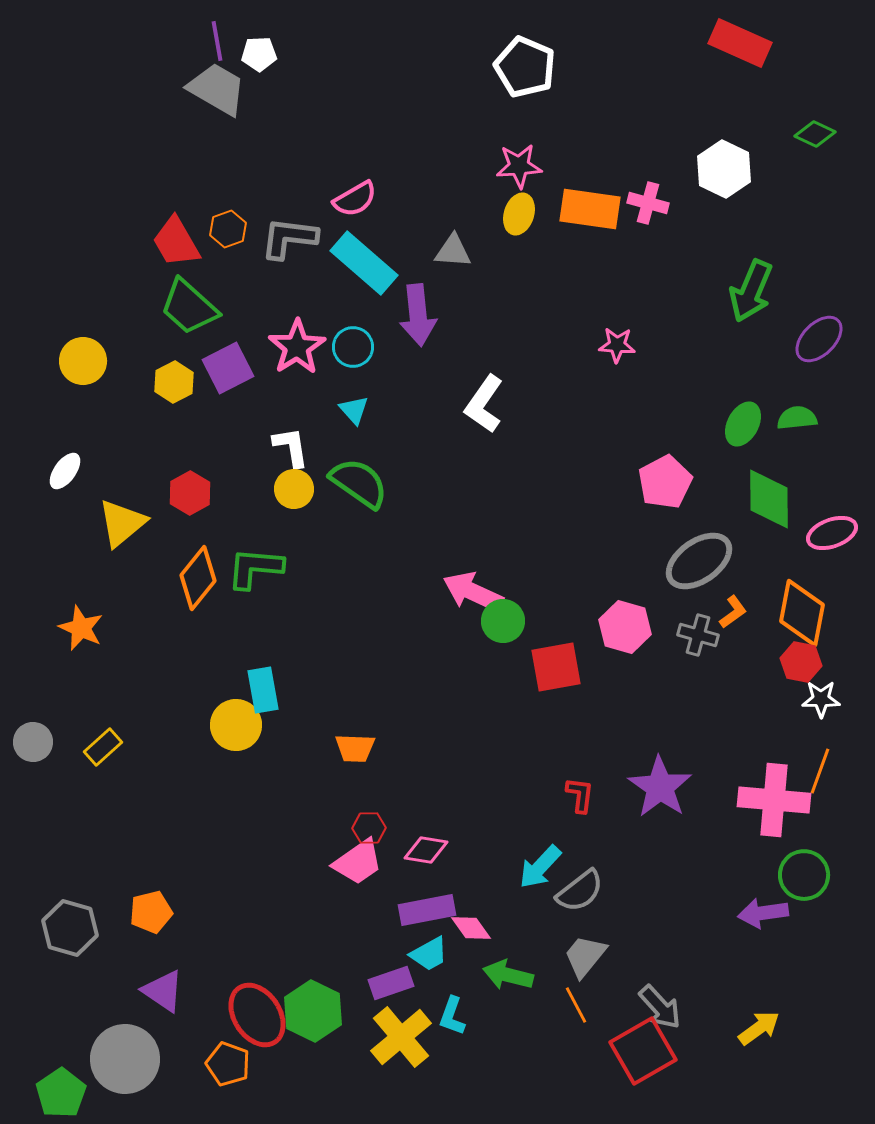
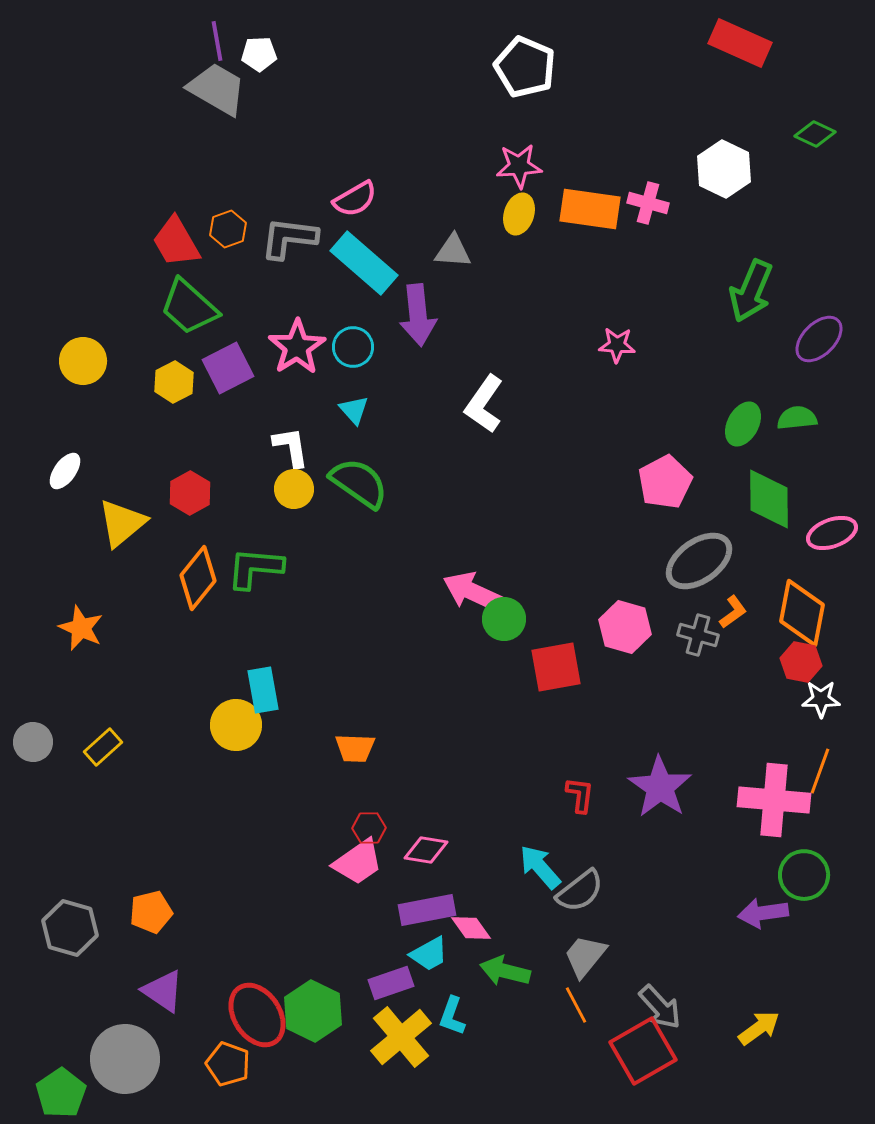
green circle at (503, 621): moved 1 px right, 2 px up
cyan arrow at (540, 867): rotated 96 degrees clockwise
green arrow at (508, 975): moved 3 px left, 4 px up
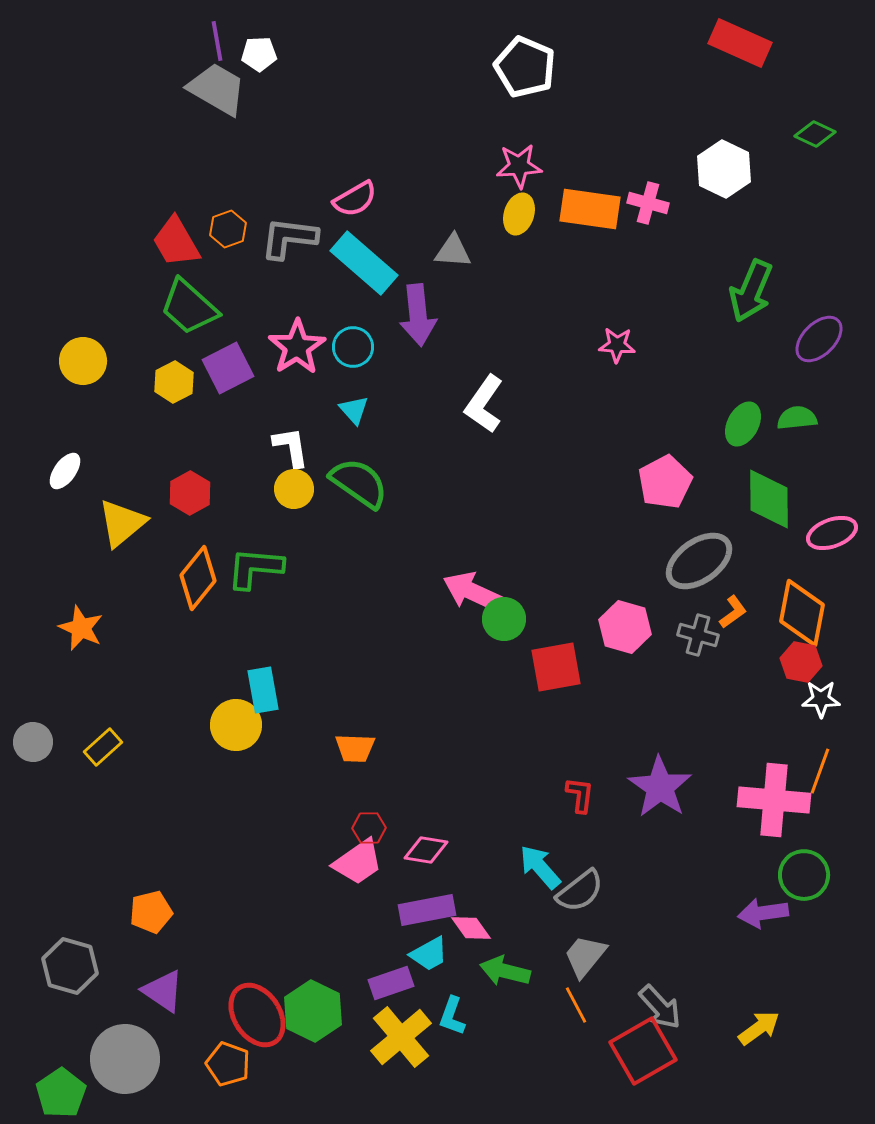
gray hexagon at (70, 928): moved 38 px down
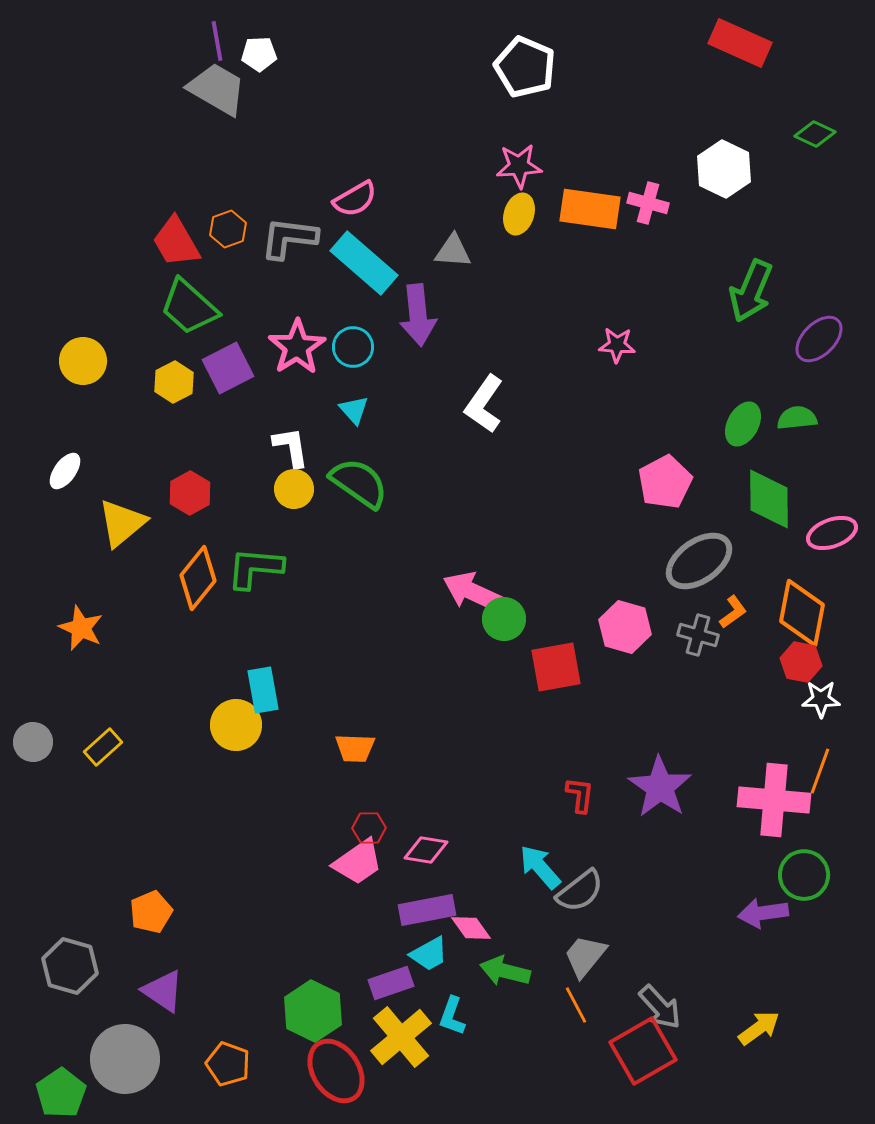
orange pentagon at (151, 912): rotated 9 degrees counterclockwise
red ellipse at (257, 1015): moved 79 px right, 56 px down
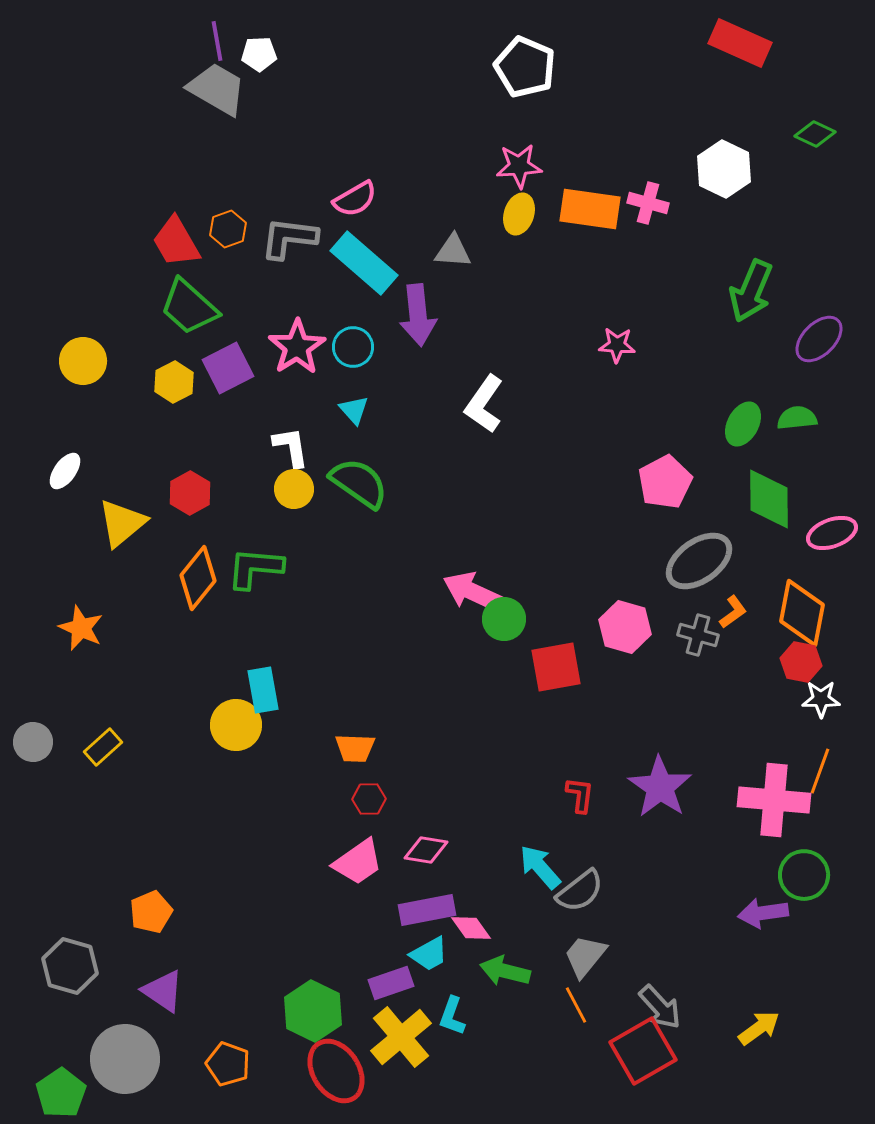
red hexagon at (369, 828): moved 29 px up
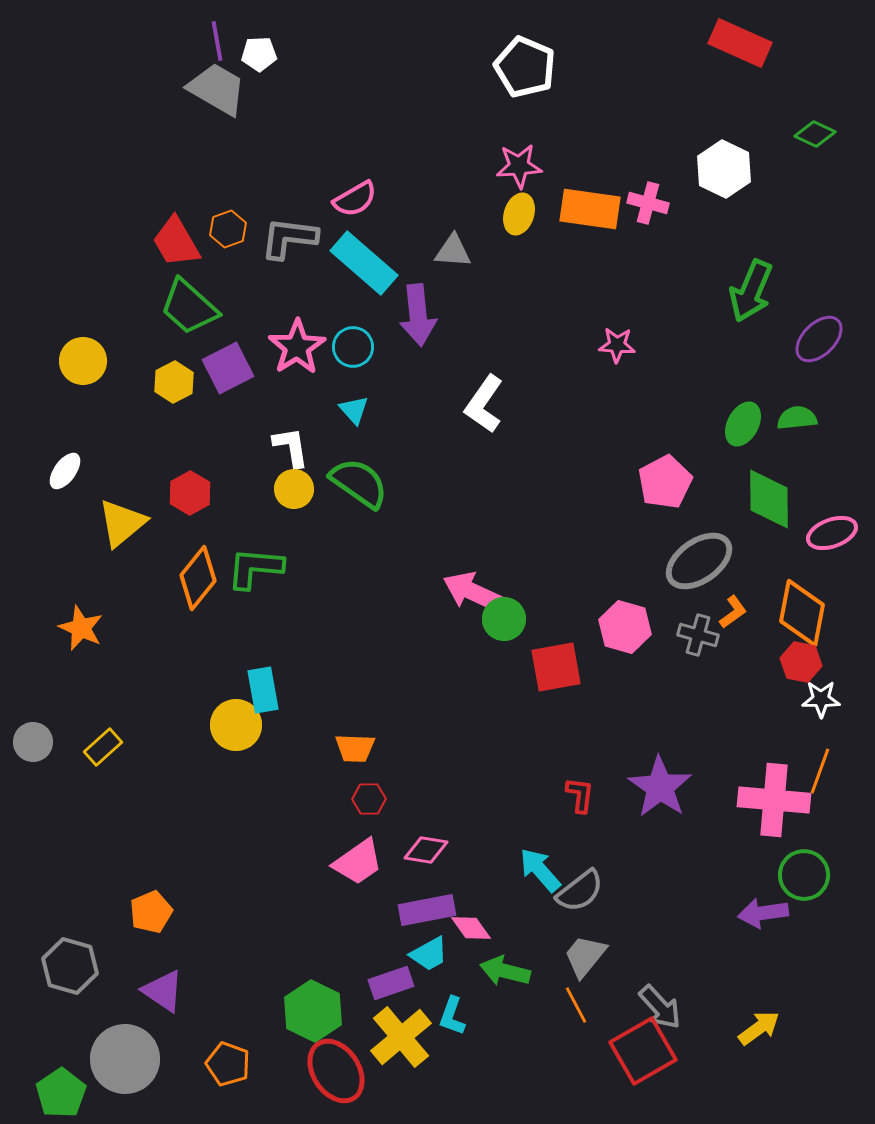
cyan arrow at (540, 867): moved 3 px down
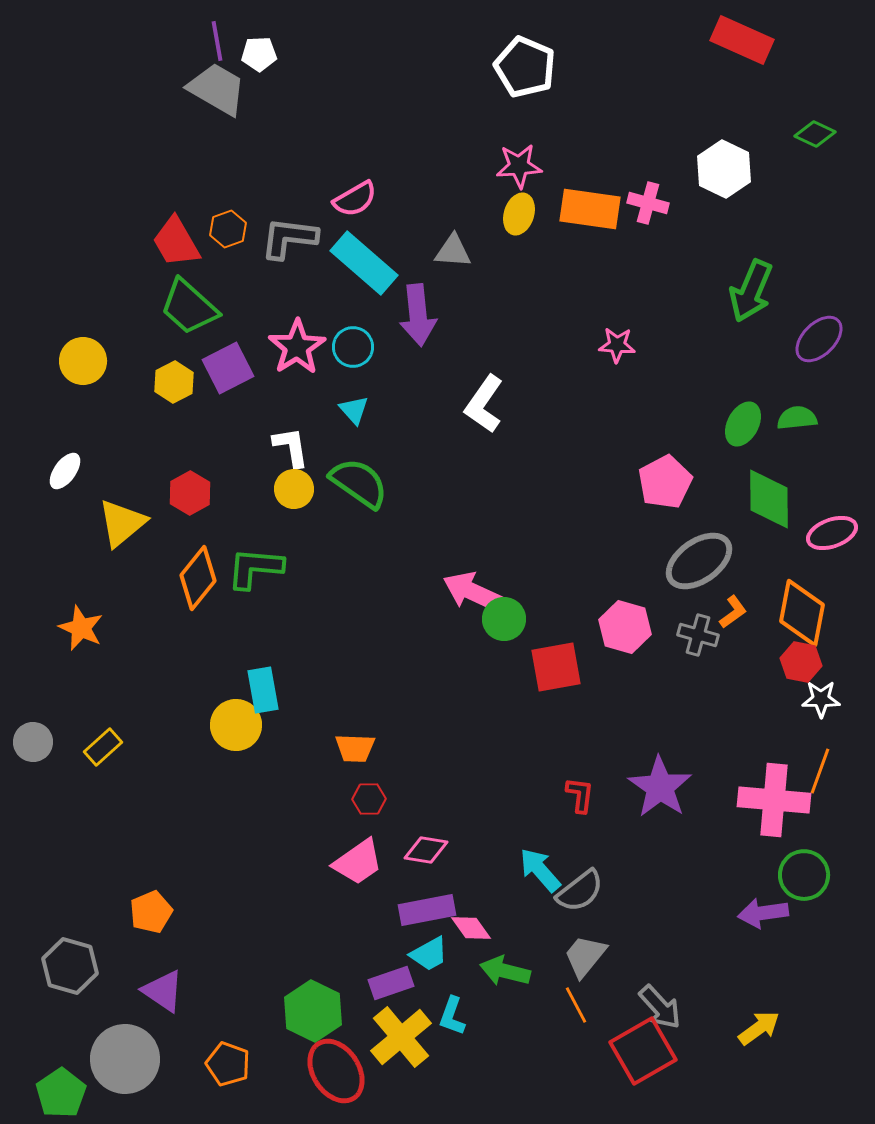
red rectangle at (740, 43): moved 2 px right, 3 px up
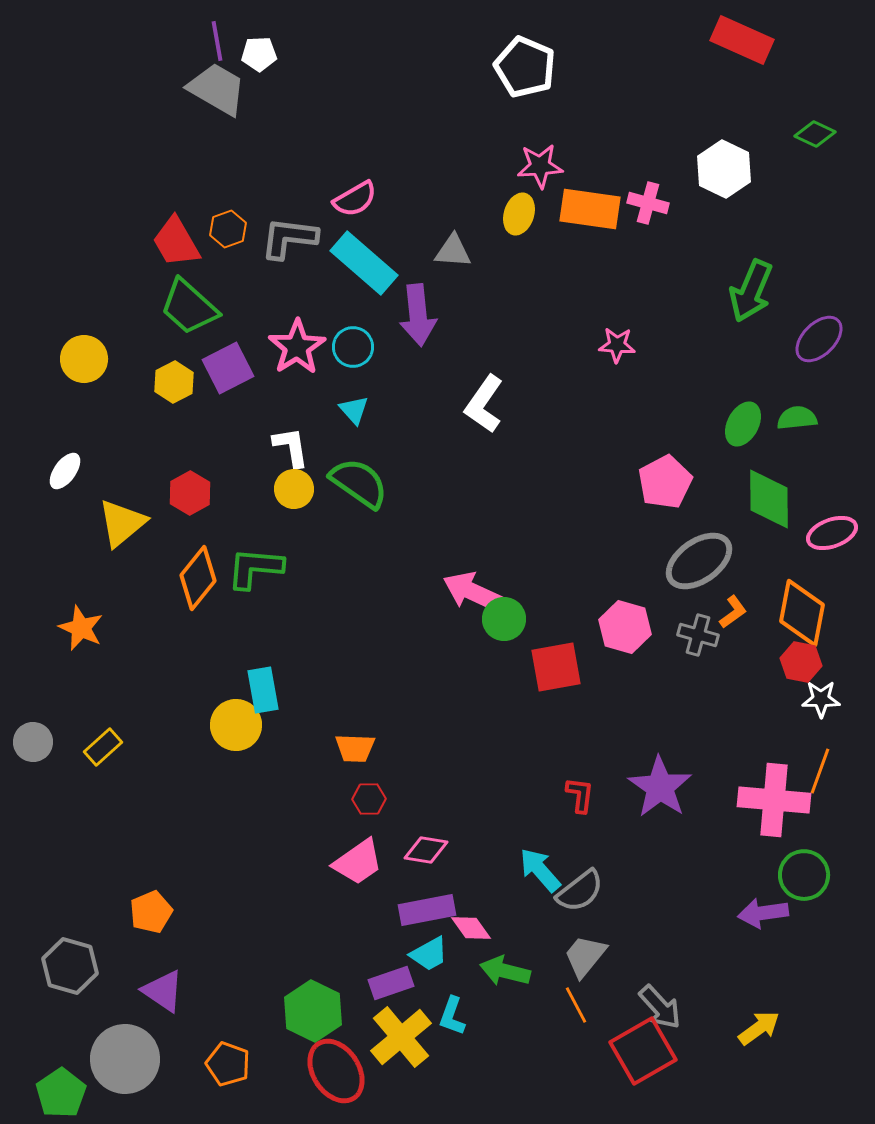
pink star at (519, 166): moved 21 px right
yellow circle at (83, 361): moved 1 px right, 2 px up
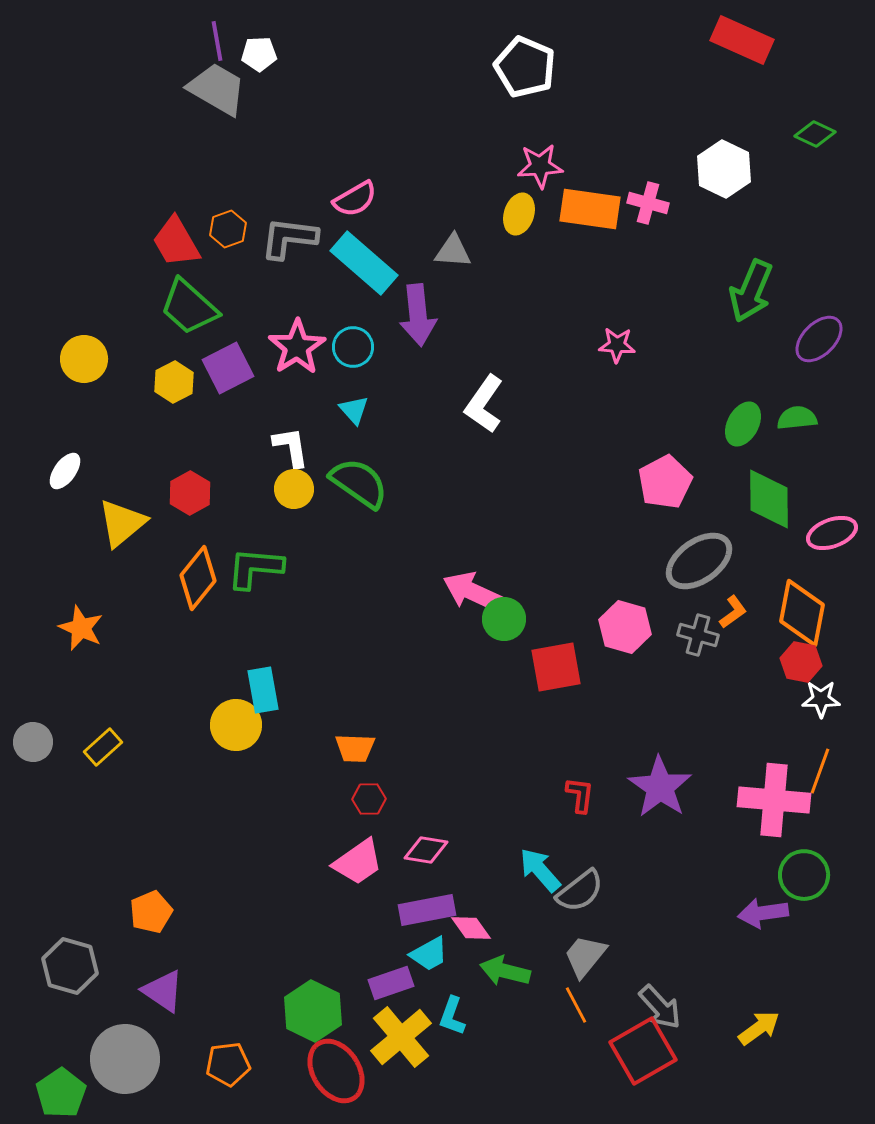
orange pentagon at (228, 1064): rotated 27 degrees counterclockwise
